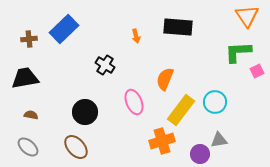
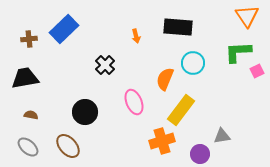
black cross: rotated 12 degrees clockwise
cyan circle: moved 22 px left, 39 px up
gray triangle: moved 3 px right, 4 px up
brown ellipse: moved 8 px left, 1 px up
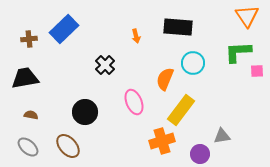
pink square: rotated 24 degrees clockwise
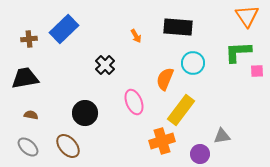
orange arrow: rotated 16 degrees counterclockwise
black circle: moved 1 px down
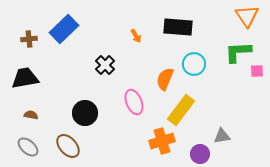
cyan circle: moved 1 px right, 1 px down
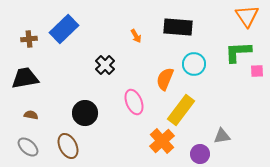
orange cross: rotated 25 degrees counterclockwise
brown ellipse: rotated 15 degrees clockwise
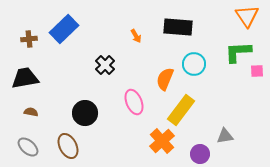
brown semicircle: moved 3 px up
gray triangle: moved 3 px right
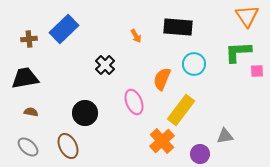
orange semicircle: moved 3 px left
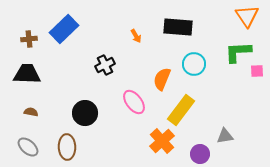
black cross: rotated 18 degrees clockwise
black trapezoid: moved 2 px right, 4 px up; rotated 12 degrees clockwise
pink ellipse: rotated 15 degrees counterclockwise
brown ellipse: moved 1 px left, 1 px down; rotated 25 degrees clockwise
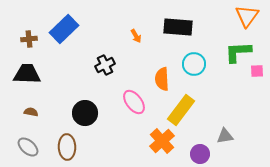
orange triangle: rotated 10 degrees clockwise
orange semicircle: rotated 25 degrees counterclockwise
